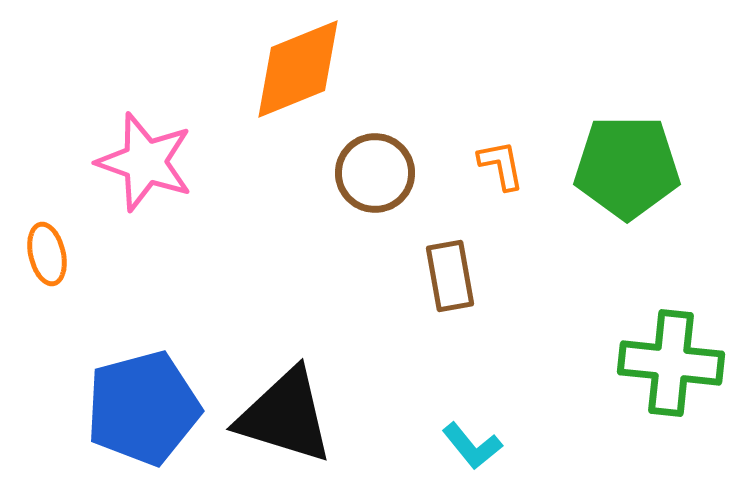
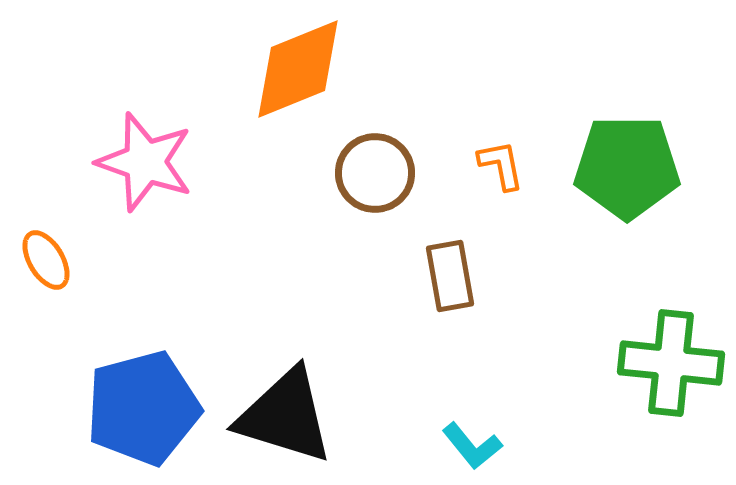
orange ellipse: moved 1 px left, 6 px down; rotated 18 degrees counterclockwise
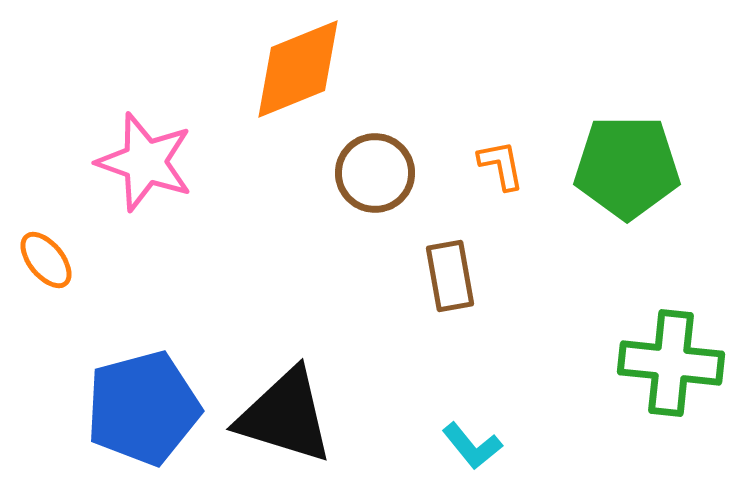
orange ellipse: rotated 8 degrees counterclockwise
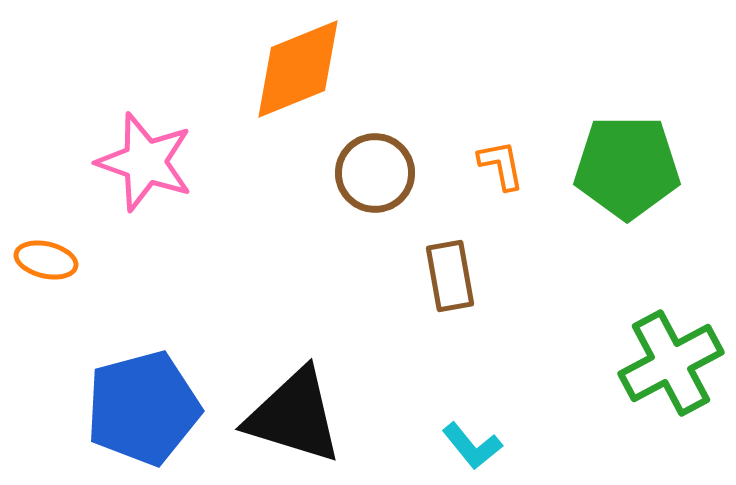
orange ellipse: rotated 38 degrees counterclockwise
green cross: rotated 34 degrees counterclockwise
black triangle: moved 9 px right
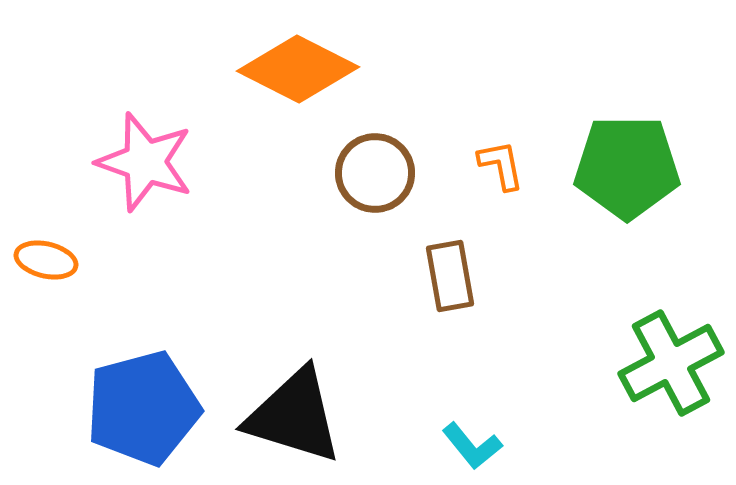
orange diamond: rotated 49 degrees clockwise
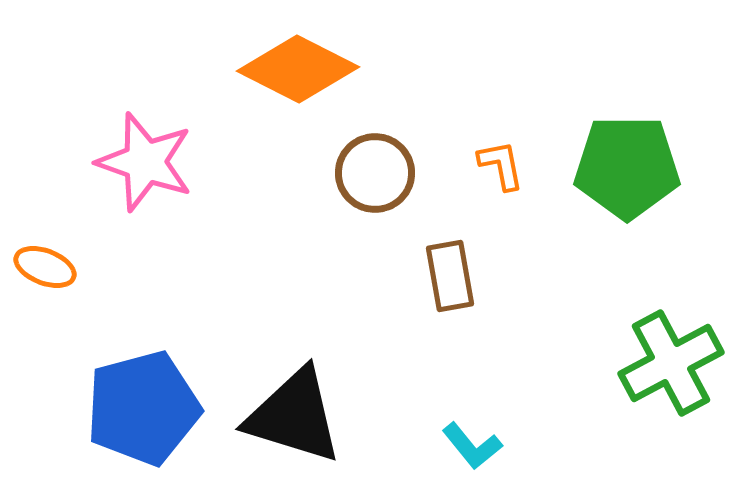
orange ellipse: moved 1 px left, 7 px down; rotated 8 degrees clockwise
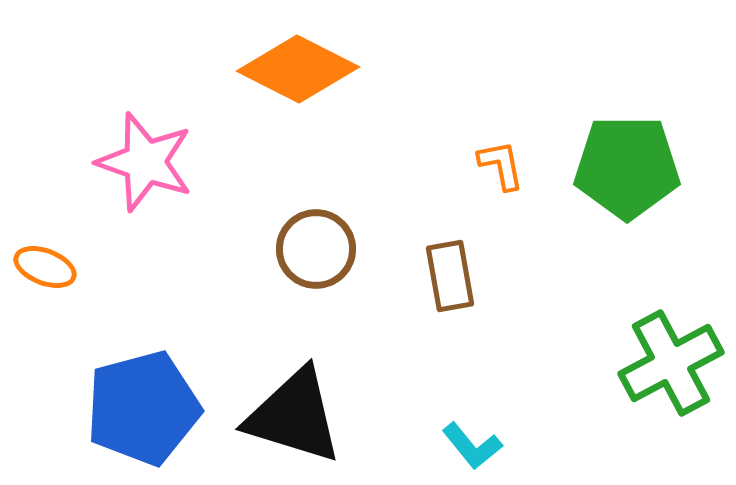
brown circle: moved 59 px left, 76 px down
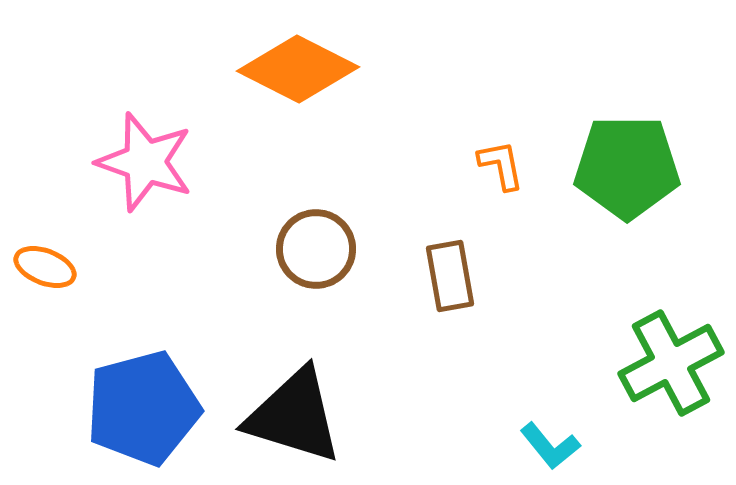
cyan L-shape: moved 78 px right
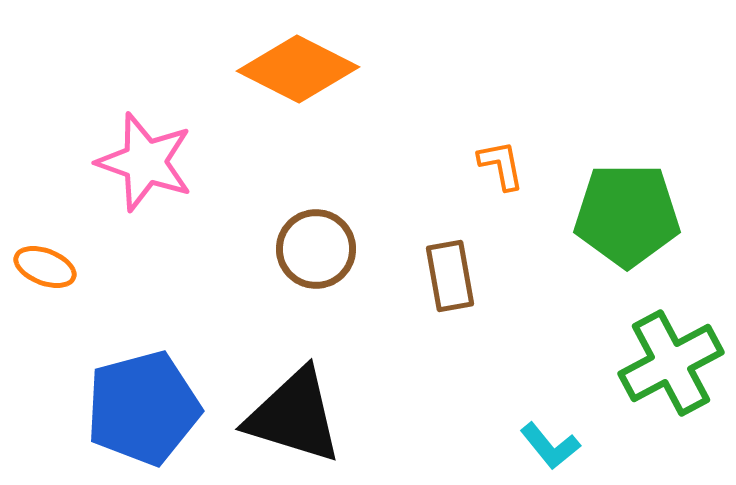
green pentagon: moved 48 px down
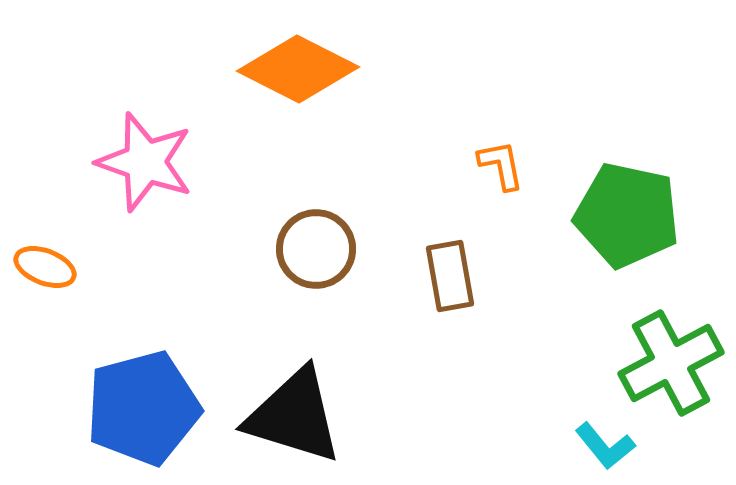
green pentagon: rotated 12 degrees clockwise
cyan L-shape: moved 55 px right
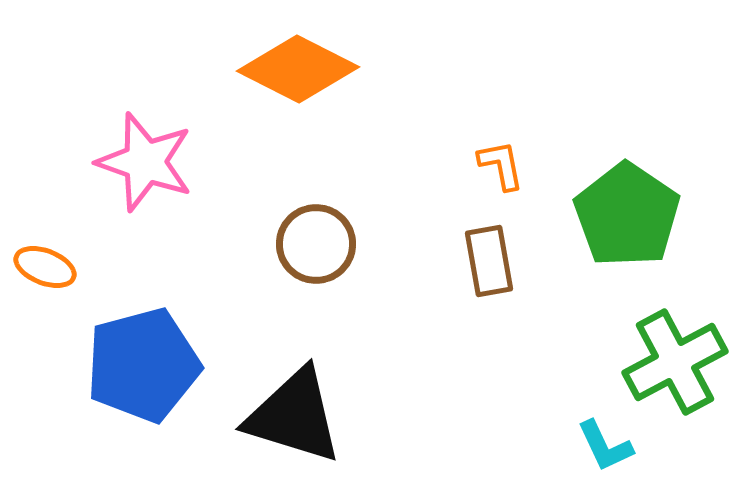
green pentagon: rotated 22 degrees clockwise
brown circle: moved 5 px up
brown rectangle: moved 39 px right, 15 px up
green cross: moved 4 px right, 1 px up
blue pentagon: moved 43 px up
cyan L-shape: rotated 14 degrees clockwise
